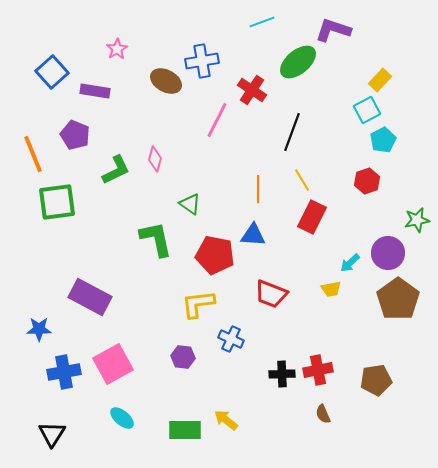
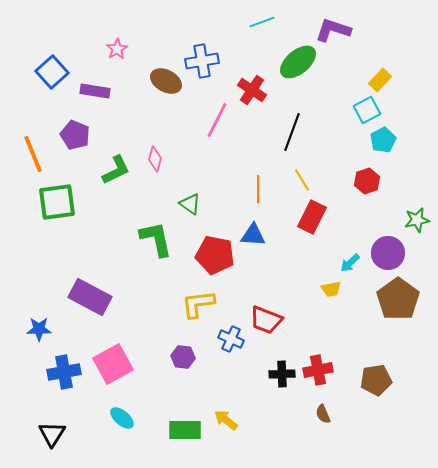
red trapezoid at (271, 294): moved 5 px left, 26 px down
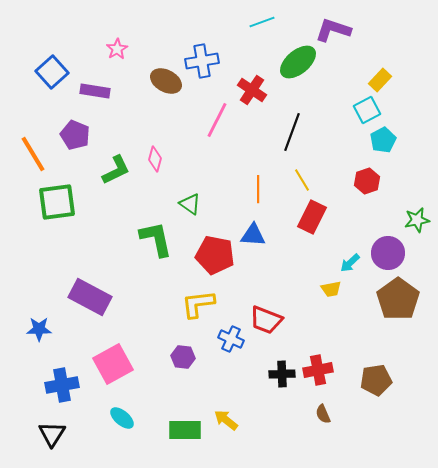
orange line at (33, 154): rotated 9 degrees counterclockwise
blue cross at (64, 372): moved 2 px left, 13 px down
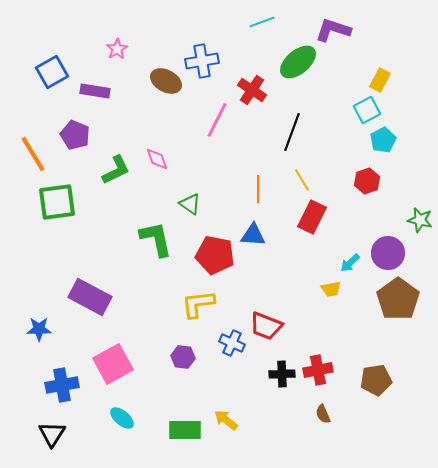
blue square at (52, 72): rotated 12 degrees clockwise
yellow rectangle at (380, 80): rotated 15 degrees counterclockwise
pink diamond at (155, 159): moved 2 px right; rotated 35 degrees counterclockwise
green star at (417, 220): moved 3 px right; rotated 25 degrees clockwise
red trapezoid at (266, 320): moved 6 px down
blue cross at (231, 339): moved 1 px right, 4 px down
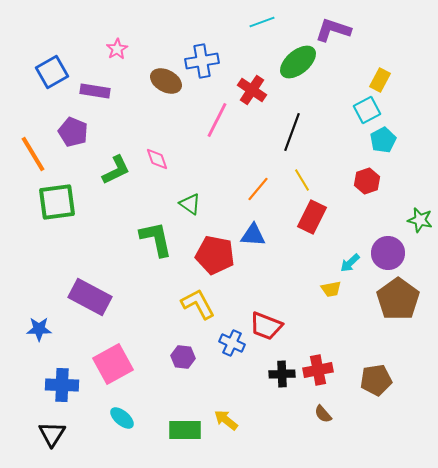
purple pentagon at (75, 135): moved 2 px left, 3 px up
orange line at (258, 189): rotated 40 degrees clockwise
yellow L-shape at (198, 304): rotated 69 degrees clockwise
blue cross at (62, 385): rotated 12 degrees clockwise
brown semicircle at (323, 414): rotated 18 degrees counterclockwise
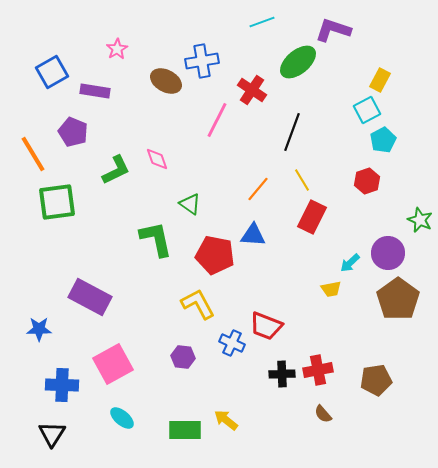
green star at (420, 220): rotated 10 degrees clockwise
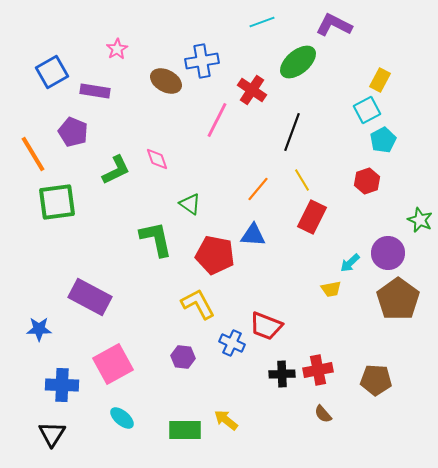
purple L-shape at (333, 30): moved 1 px right, 5 px up; rotated 9 degrees clockwise
brown pentagon at (376, 380): rotated 12 degrees clockwise
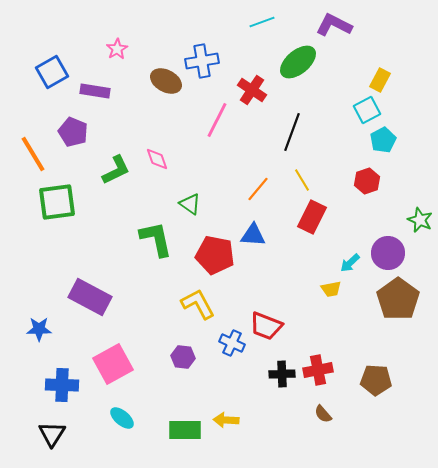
yellow arrow at (226, 420): rotated 35 degrees counterclockwise
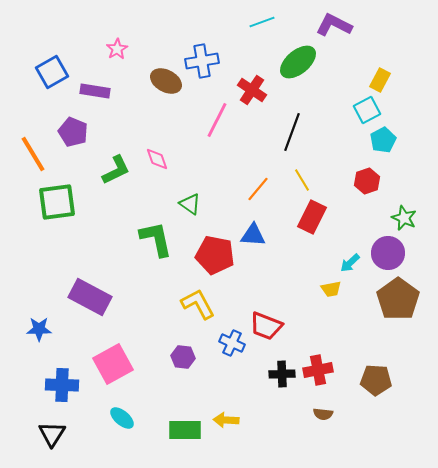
green star at (420, 220): moved 16 px left, 2 px up
brown semicircle at (323, 414): rotated 42 degrees counterclockwise
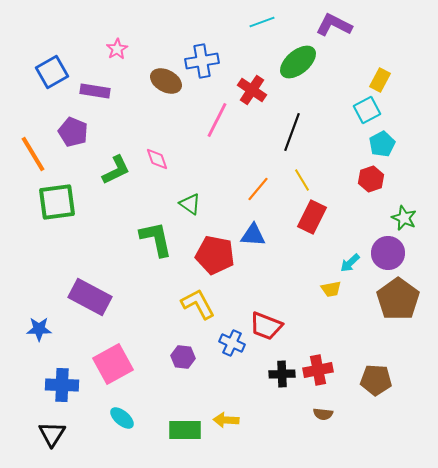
cyan pentagon at (383, 140): moved 1 px left, 4 px down
red hexagon at (367, 181): moved 4 px right, 2 px up
